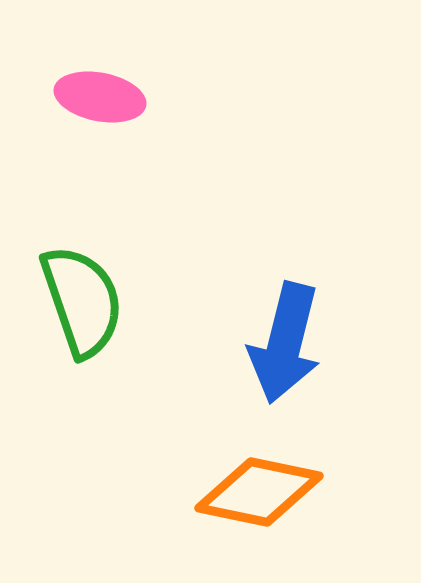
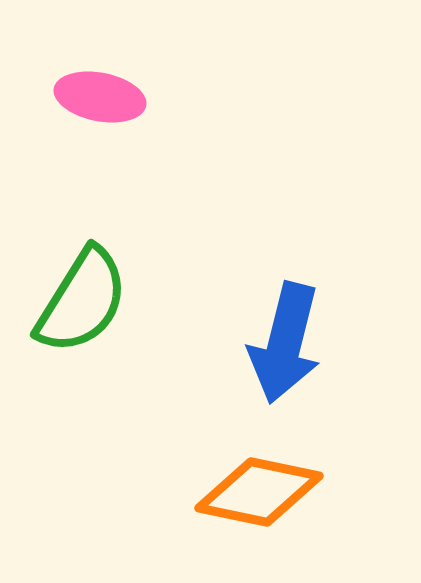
green semicircle: rotated 51 degrees clockwise
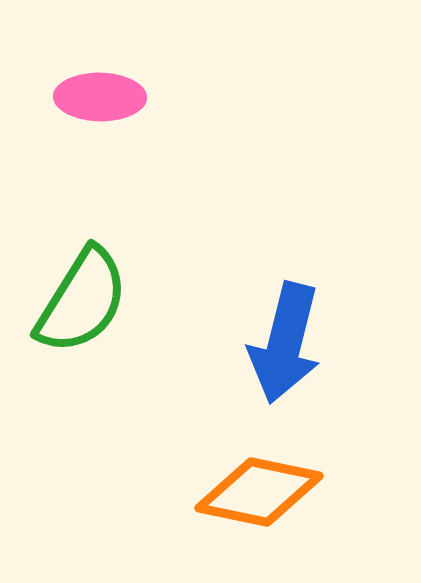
pink ellipse: rotated 10 degrees counterclockwise
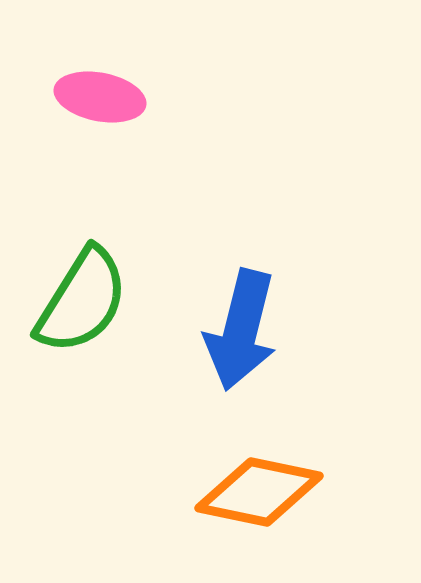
pink ellipse: rotated 10 degrees clockwise
blue arrow: moved 44 px left, 13 px up
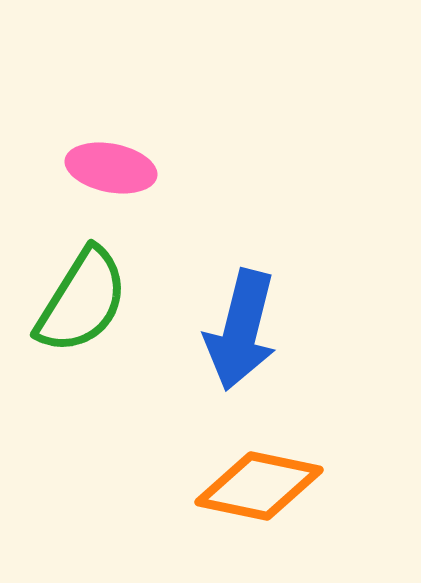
pink ellipse: moved 11 px right, 71 px down
orange diamond: moved 6 px up
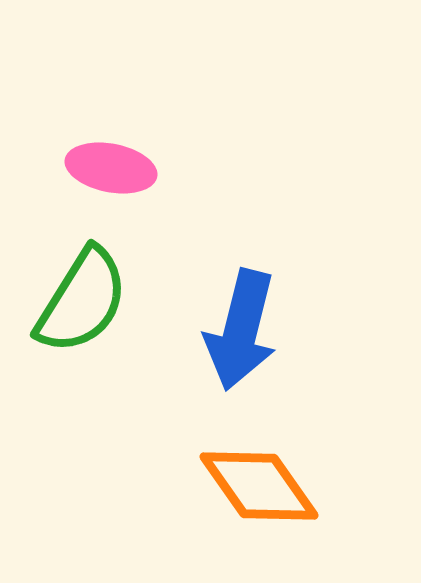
orange diamond: rotated 43 degrees clockwise
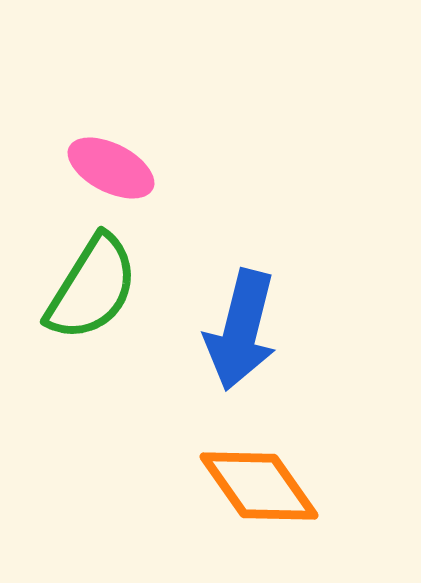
pink ellipse: rotated 16 degrees clockwise
green semicircle: moved 10 px right, 13 px up
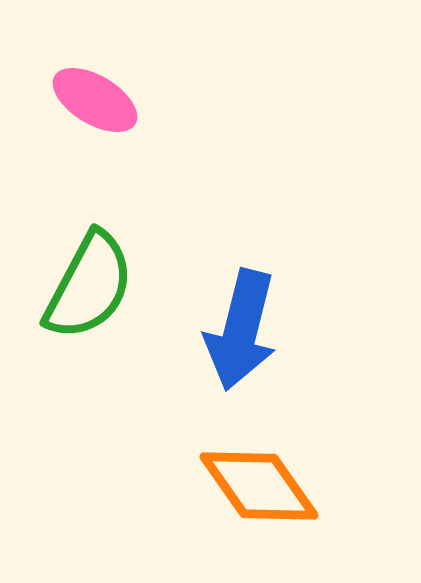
pink ellipse: moved 16 px left, 68 px up; rotated 4 degrees clockwise
green semicircle: moved 3 px left, 2 px up; rotated 4 degrees counterclockwise
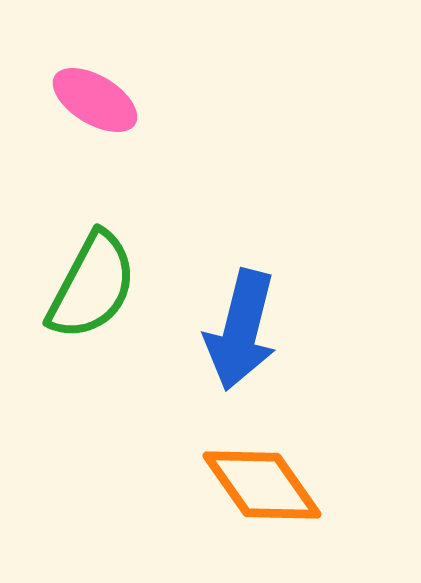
green semicircle: moved 3 px right
orange diamond: moved 3 px right, 1 px up
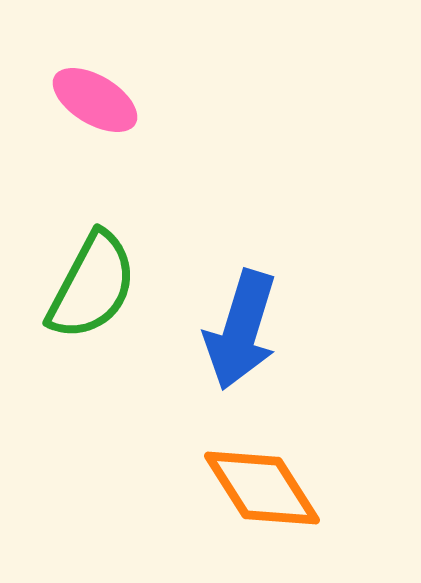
blue arrow: rotated 3 degrees clockwise
orange diamond: moved 3 px down; rotated 3 degrees clockwise
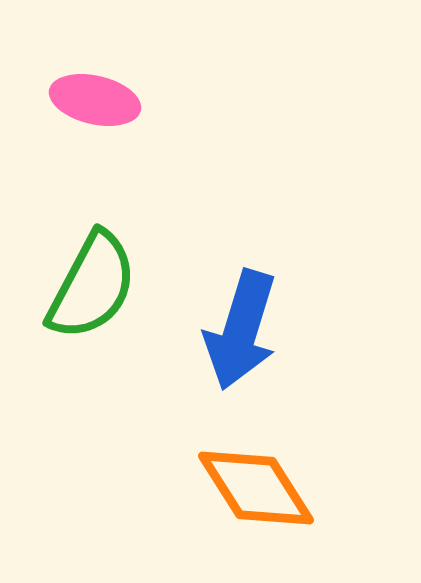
pink ellipse: rotated 18 degrees counterclockwise
orange diamond: moved 6 px left
